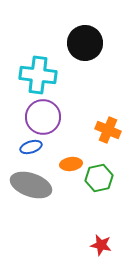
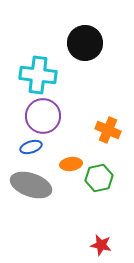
purple circle: moved 1 px up
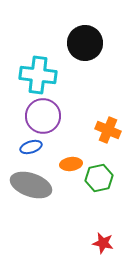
red star: moved 2 px right, 2 px up
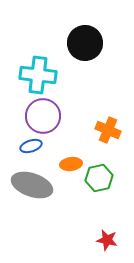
blue ellipse: moved 1 px up
gray ellipse: moved 1 px right
red star: moved 4 px right, 3 px up
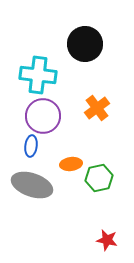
black circle: moved 1 px down
orange cross: moved 11 px left, 22 px up; rotated 30 degrees clockwise
blue ellipse: rotated 65 degrees counterclockwise
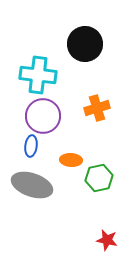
orange cross: rotated 20 degrees clockwise
orange ellipse: moved 4 px up; rotated 10 degrees clockwise
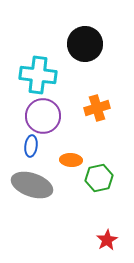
red star: rotated 30 degrees clockwise
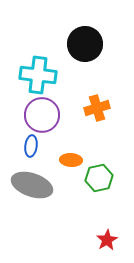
purple circle: moved 1 px left, 1 px up
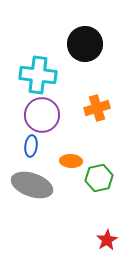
orange ellipse: moved 1 px down
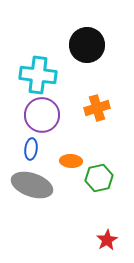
black circle: moved 2 px right, 1 px down
blue ellipse: moved 3 px down
